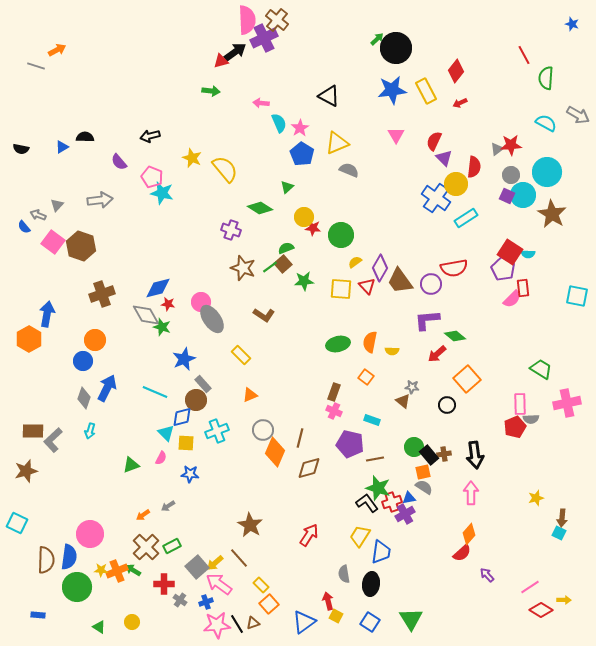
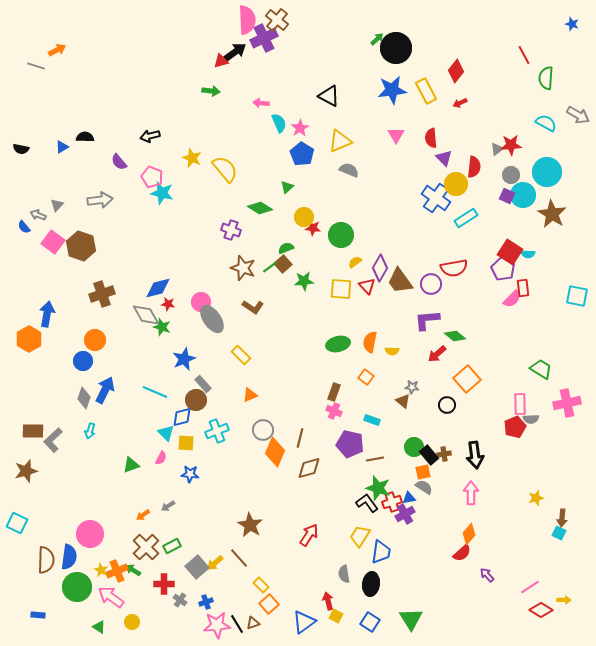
red semicircle at (434, 141): moved 3 px left, 3 px up; rotated 30 degrees counterclockwise
yellow triangle at (337, 143): moved 3 px right, 2 px up
brown L-shape at (264, 315): moved 11 px left, 8 px up
blue arrow at (107, 388): moved 2 px left, 2 px down
yellow star at (101, 570): rotated 24 degrees clockwise
pink arrow at (219, 584): moved 108 px left, 13 px down
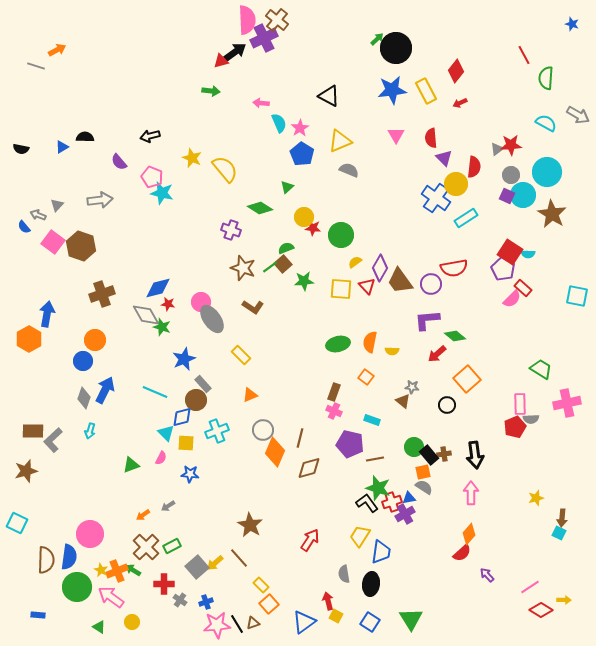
red rectangle at (523, 288): rotated 42 degrees counterclockwise
red arrow at (309, 535): moved 1 px right, 5 px down
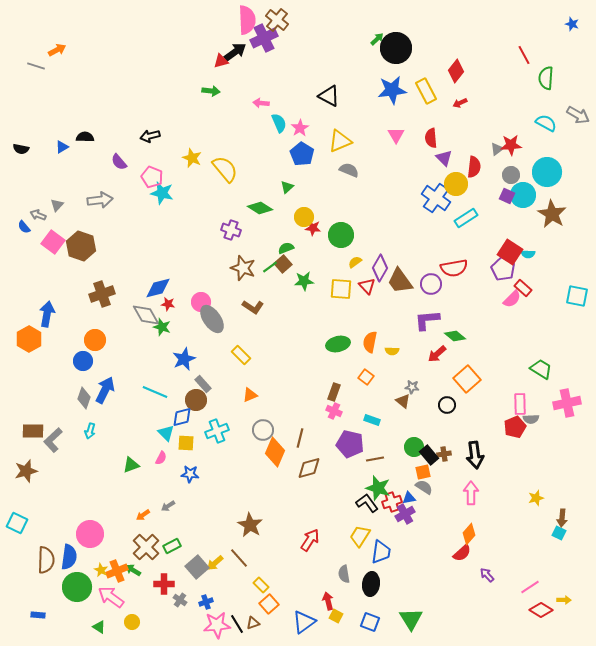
blue square at (370, 622): rotated 12 degrees counterclockwise
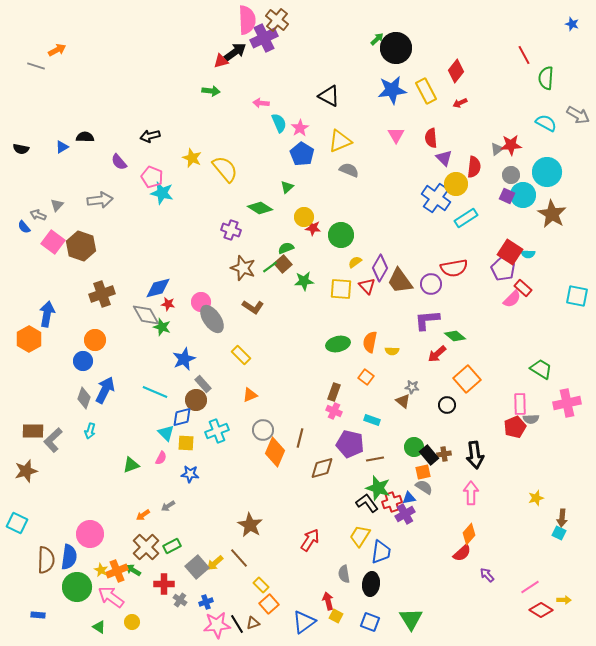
brown diamond at (309, 468): moved 13 px right
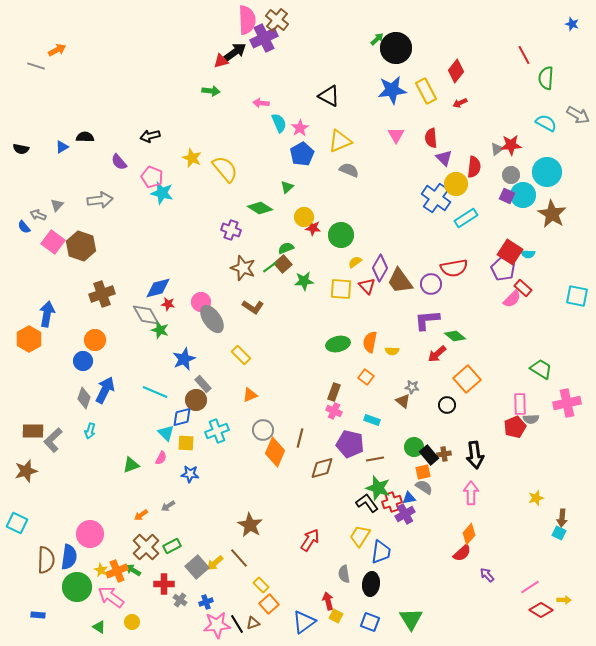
blue pentagon at (302, 154): rotated 10 degrees clockwise
green star at (162, 327): moved 2 px left, 3 px down
orange arrow at (143, 515): moved 2 px left
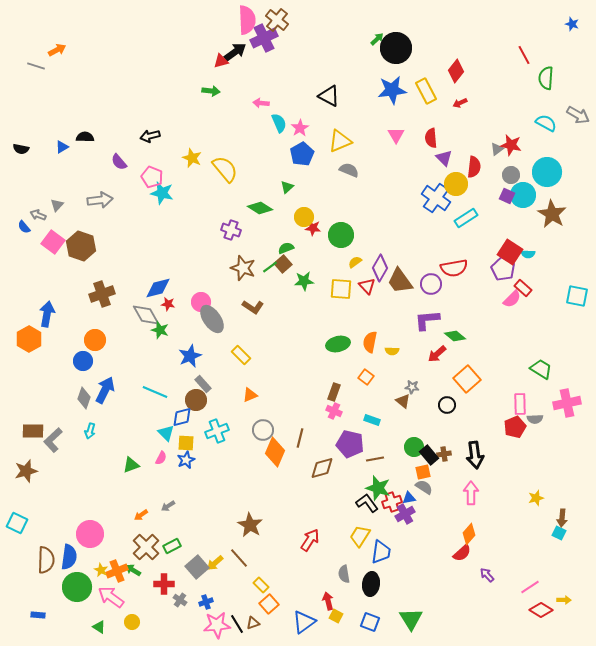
red star at (511, 145): rotated 15 degrees clockwise
blue star at (184, 359): moved 6 px right, 3 px up
gray semicircle at (531, 419): moved 4 px right
blue star at (190, 474): moved 4 px left, 14 px up; rotated 30 degrees counterclockwise
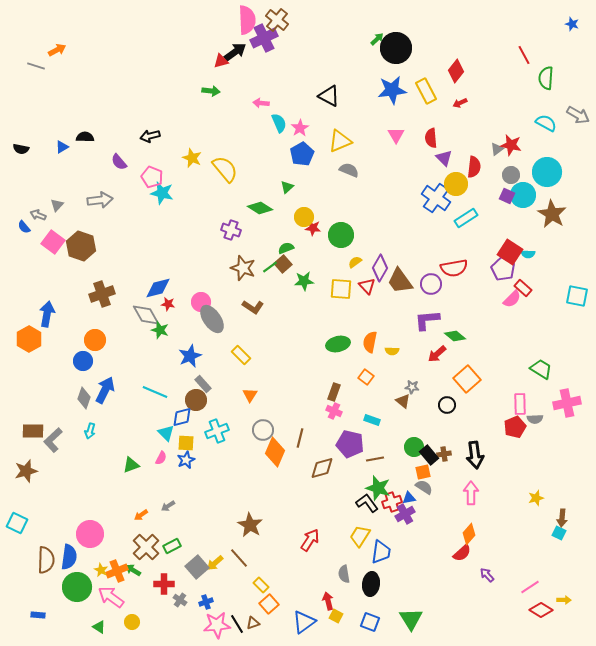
orange triangle at (250, 395): rotated 35 degrees counterclockwise
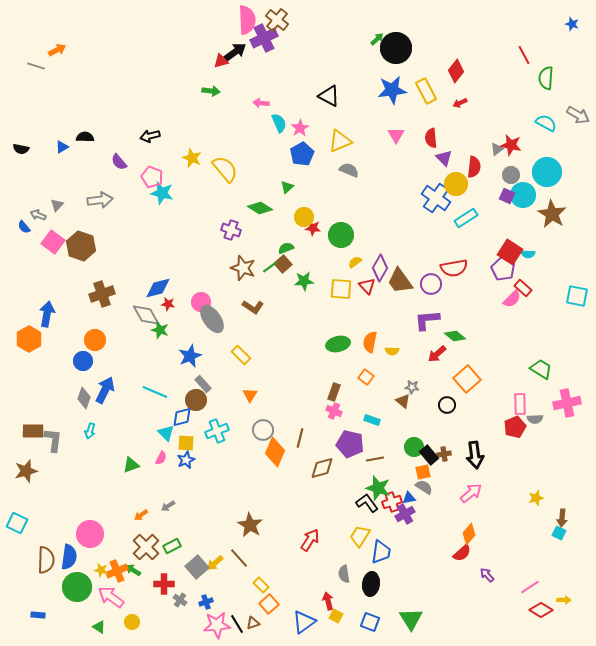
gray L-shape at (53, 440): rotated 140 degrees clockwise
pink arrow at (471, 493): rotated 50 degrees clockwise
yellow star at (101, 570): rotated 16 degrees counterclockwise
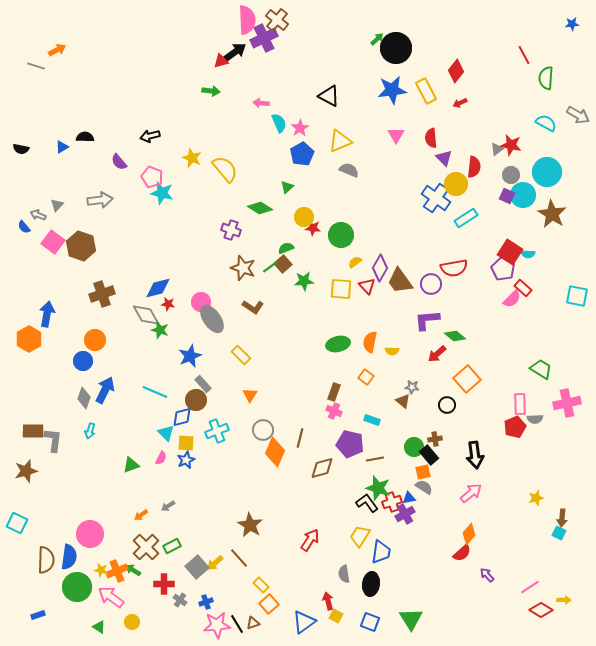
blue star at (572, 24): rotated 24 degrees counterclockwise
brown cross at (444, 454): moved 9 px left, 15 px up
blue rectangle at (38, 615): rotated 24 degrees counterclockwise
